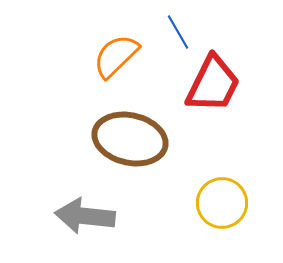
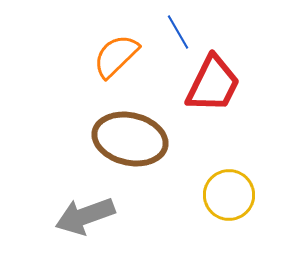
yellow circle: moved 7 px right, 8 px up
gray arrow: rotated 26 degrees counterclockwise
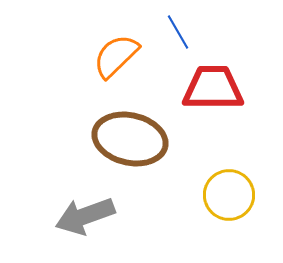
red trapezoid: moved 4 px down; rotated 116 degrees counterclockwise
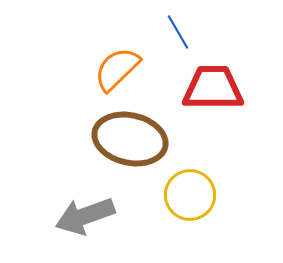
orange semicircle: moved 1 px right, 13 px down
yellow circle: moved 39 px left
